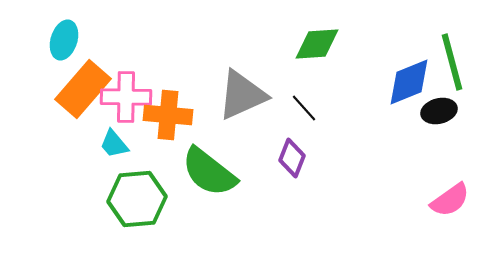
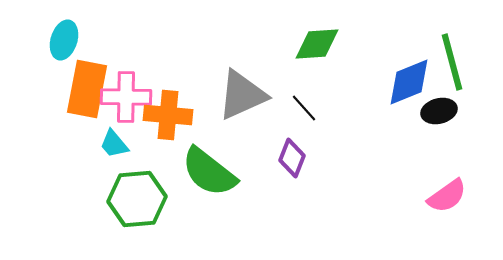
orange rectangle: moved 4 px right; rotated 30 degrees counterclockwise
pink semicircle: moved 3 px left, 4 px up
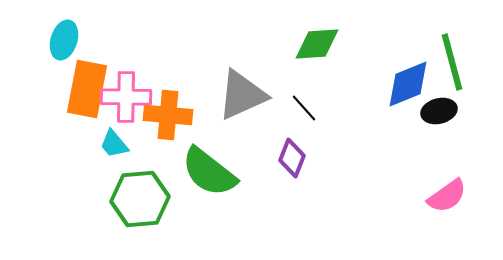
blue diamond: moved 1 px left, 2 px down
green hexagon: moved 3 px right
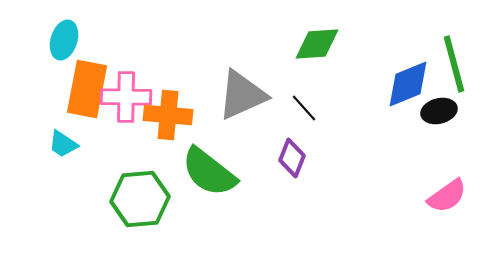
green line: moved 2 px right, 2 px down
cyan trapezoid: moved 51 px left; rotated 16 degrees counterclockwise
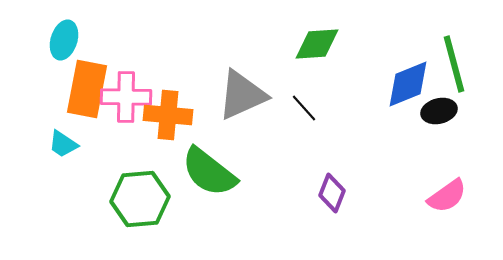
purple diamond: moved 40 px right, 35 px down
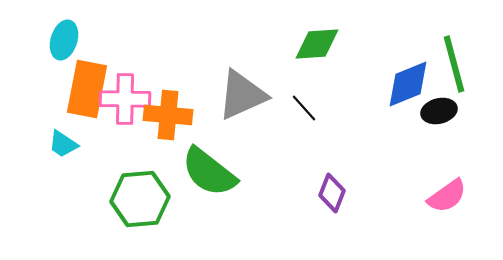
pink cross: moved 1 px left, 2 px down
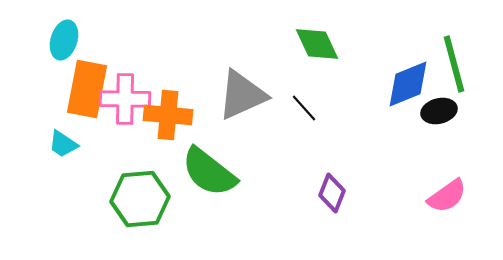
green diamond: rotated 69 degrees clockwise
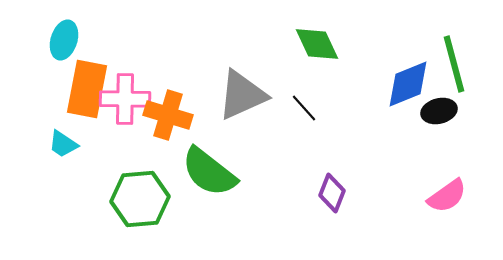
orange cross: rotated 12 degrees clockwise
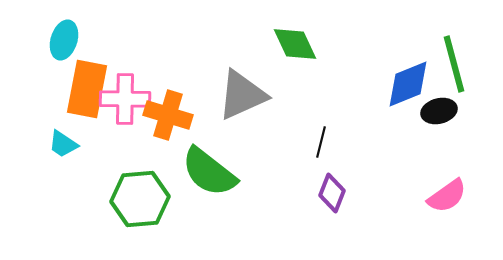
green diamond: moved 22 px left
black line: moved 17 px right, 34 px down; rotated 56 degrees clockwise
